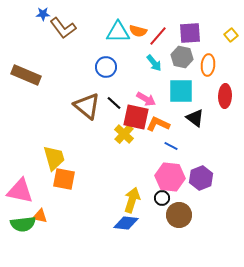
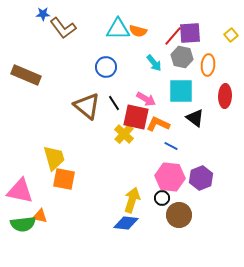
cyan triangle: moved 3 px up
red line: moved 15 px right
black line: rotated 14 degrees clockwise
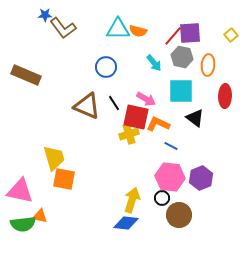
blue star: moved 2 px right, 1 px down
brown triangle: rotated 16 degrees counterclockwise
yellow cross: moved 5 px right; rotated 30 degrees clockwise
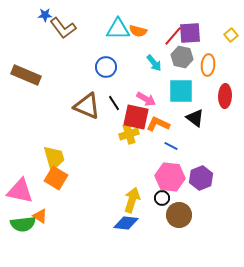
orange square: moved 8 px left, 1 px up; rotated 20 degrees clockwise
orange triangle: rotated 21 degrees clockwise
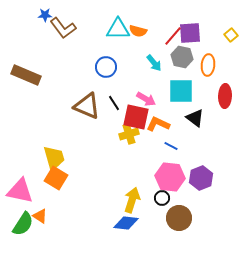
brown circle: moved 3 px down
green semicircle: rotated 50 degrees counterclockwise
